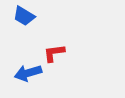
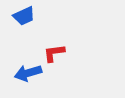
blue trapezoid: rotated 55 degrees counterclockwise
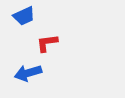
red L-shape: moved 7 px left, 10 px up
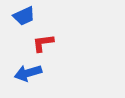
red L-shape: moved 4 px left
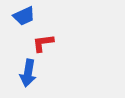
blue arrow: rotated 64 degrees counterclockwise
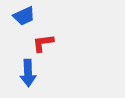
blue arrow: rotated 12 degrees counterclockwise
